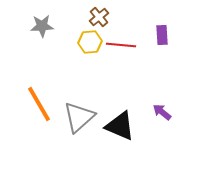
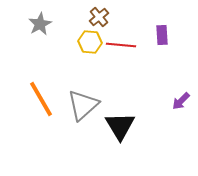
gray star: moved 2 px left, 2 px up; rotated 25 degrees counterclockwise
yellow hexagon: rotated 10 degrees clockwise
orange line: moved 2 px right, 5 px up
purple arrow: moved 19 px right, 11 px up; rotated 84 degrees counterclockwise
gray triangle: moved 4 px right, 12 px up
black triangle: rotated 36 degrees clockwise
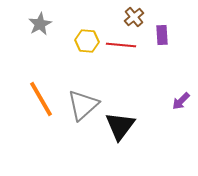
brown cross: moved 35 px right
yellow hexagon: moved 3 px left, 1 px up
black triangle: rotated 8 degrees clockwise
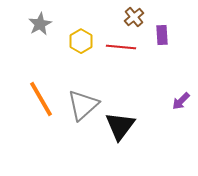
yellow hexagon: moved 6 px left; rotated 25 degrees clockwise
red line: moved 2 px down
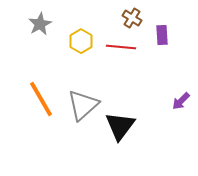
brown cross: moved 2 px left, 1 px down; rotated 18 degrees counterclockwise
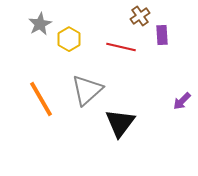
brown cross: moved 8 px right, 2 px up; rotated 24 degrees clockwise
yellow hexagon: moved 12 px left, 2 px up
red line: rotated 8 degrees clockwise
purple arrow: moved 1 px right
gray triangle: moved 4 px right, 15 px up
black triangle: moved 3 px up
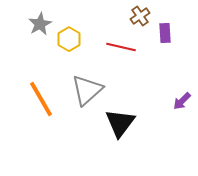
purple rectangle: moved 3 px right, 2 px up
